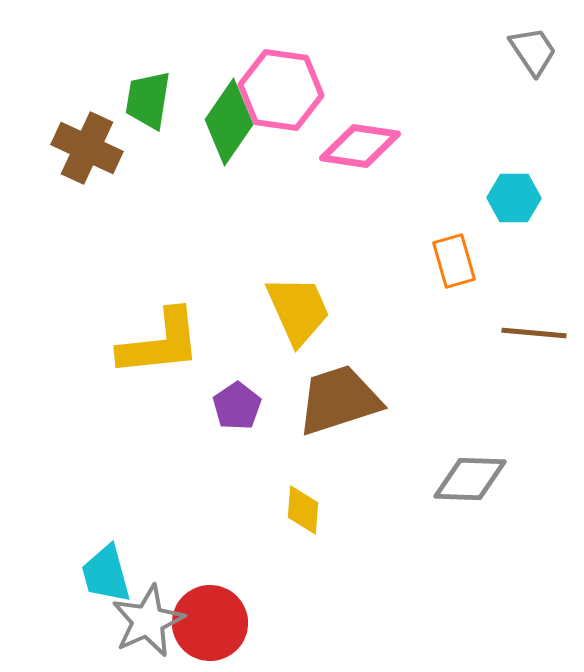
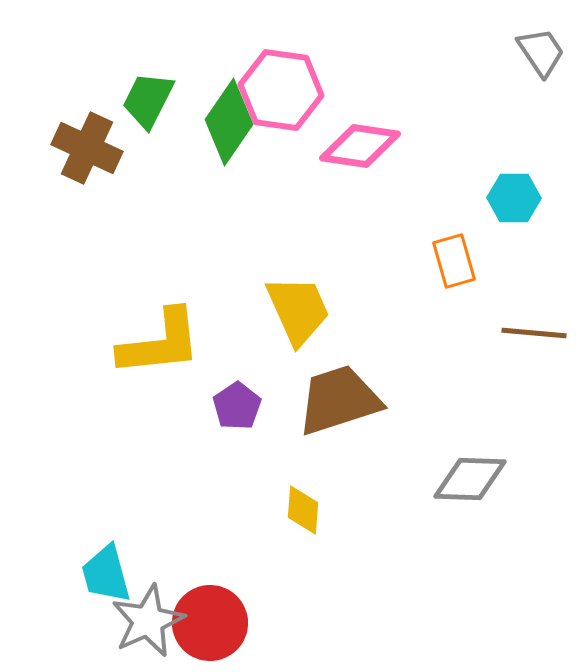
gray trapezoid: moved 8 px right, 1 px down
green trapezoid: rotated 18 degrees clockwise
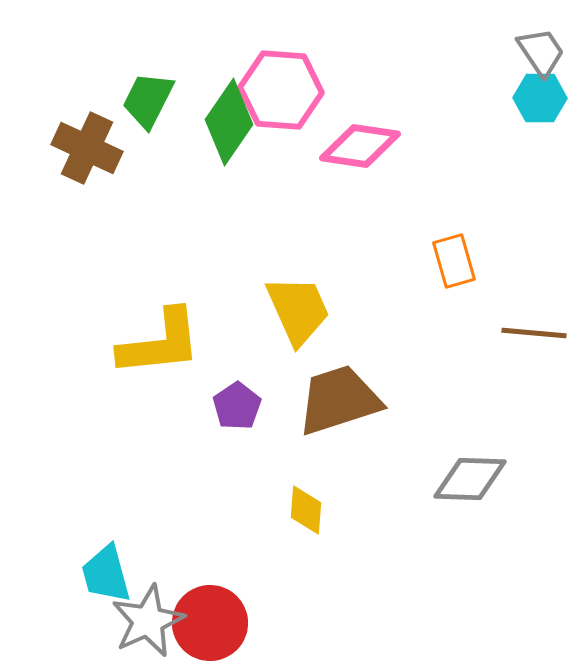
pink hexagon: rotated 4 degrees counterclockwise
cyan hexagon: moved 26 px right, 100 px up
yellow diamond: moved 3 px right
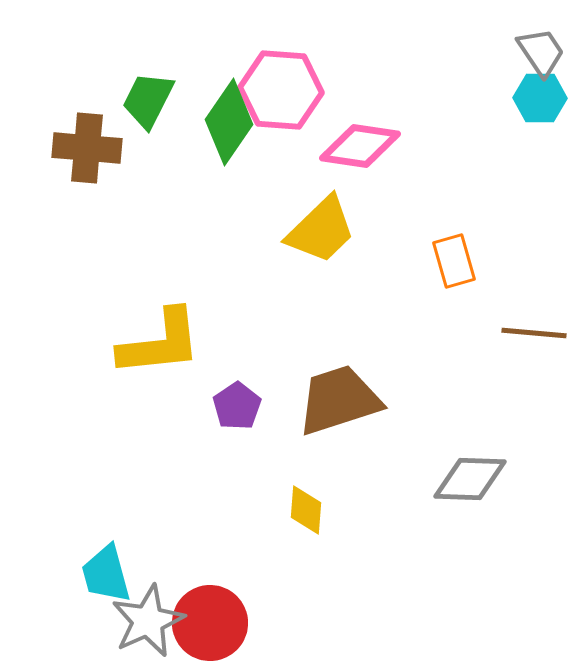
brown cross: rotated 20 degrees counterclockwise
yellow trapezoid: moved 23 px right, 80 px up; rotated 70 degrees clockwise
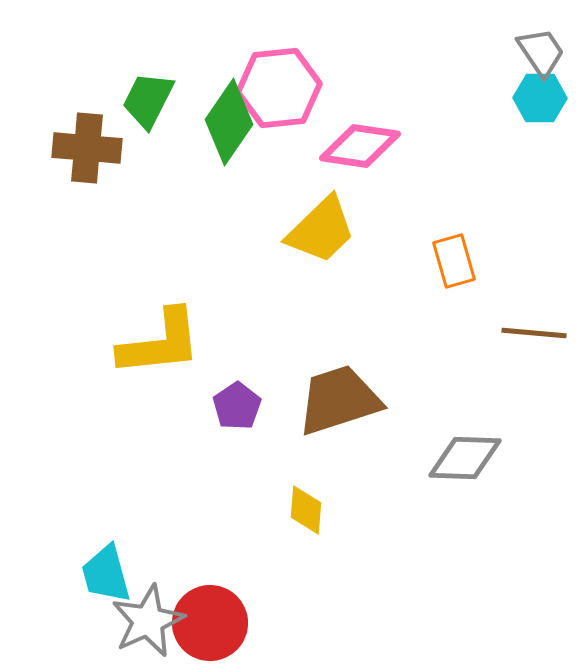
pink hexagon: moved 2 px left, 2 px up; rotated 10 degrees counterclockwise
gray diamond: moved 5 px left, 21 px up
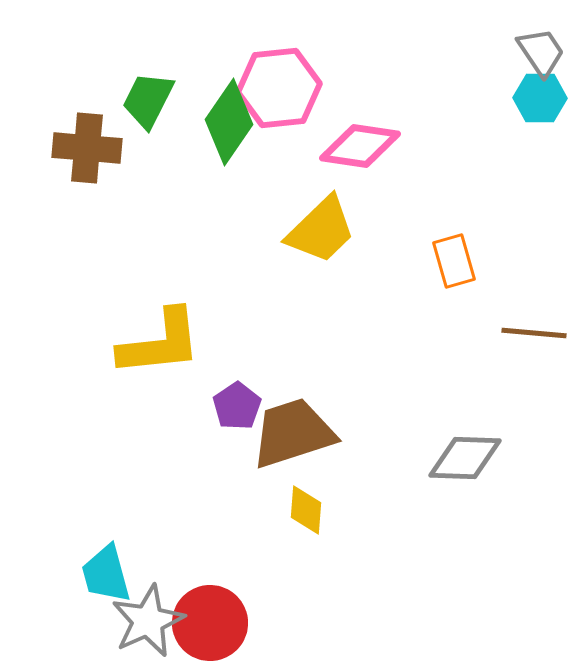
brown trapezoid: moved 46 px left, 33 px down
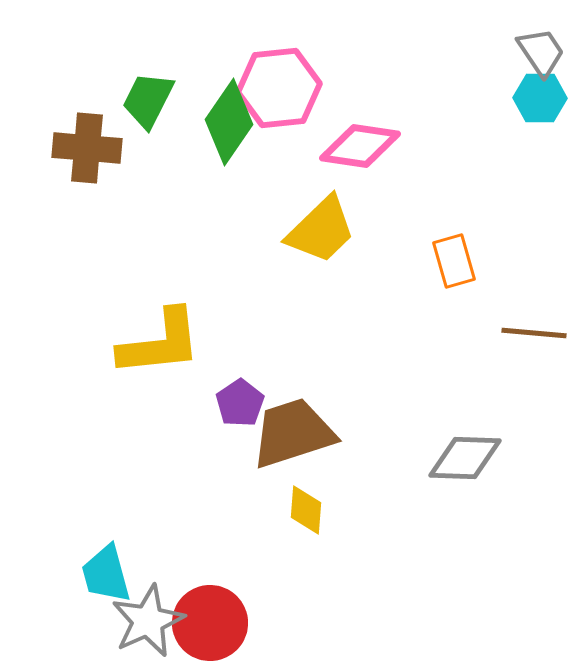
purple pentagon: moved 3 px right, 3 px up
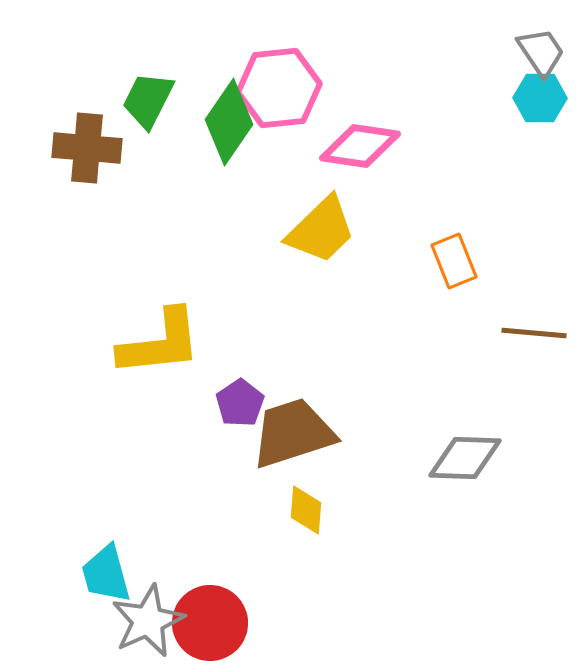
orange rectangle: rotated 6 degrees counterclockwise
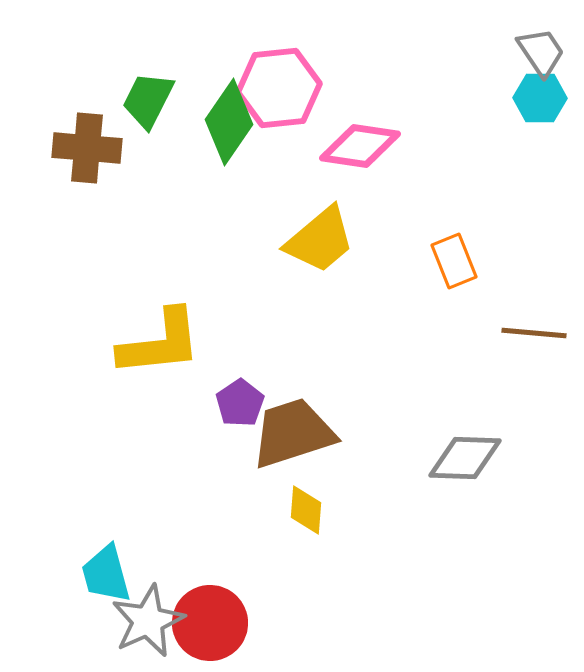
yellow trapezoid: moved 1 px left, 10 px down; rotated 4 degrees clockwise
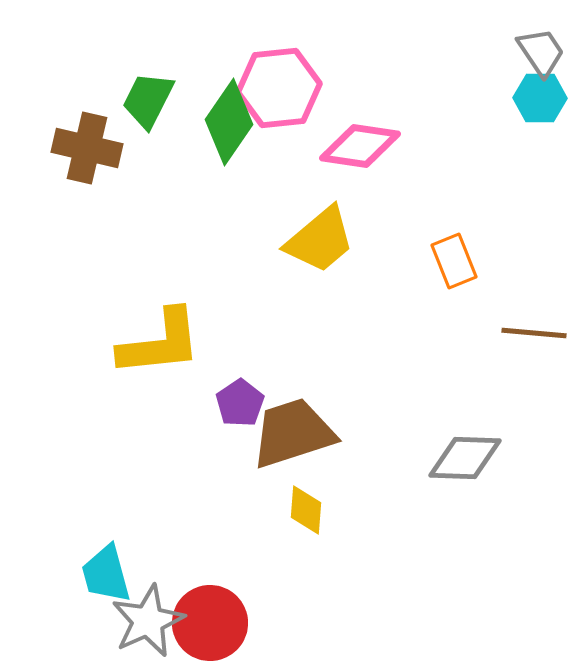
brown cross: rotated 8 degrees clockwise
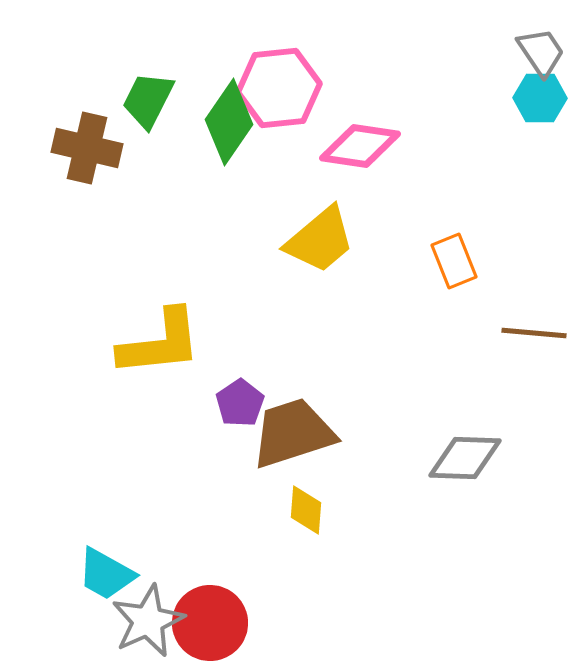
cyan trapezoid: rotated 46 degrees counterclockwise
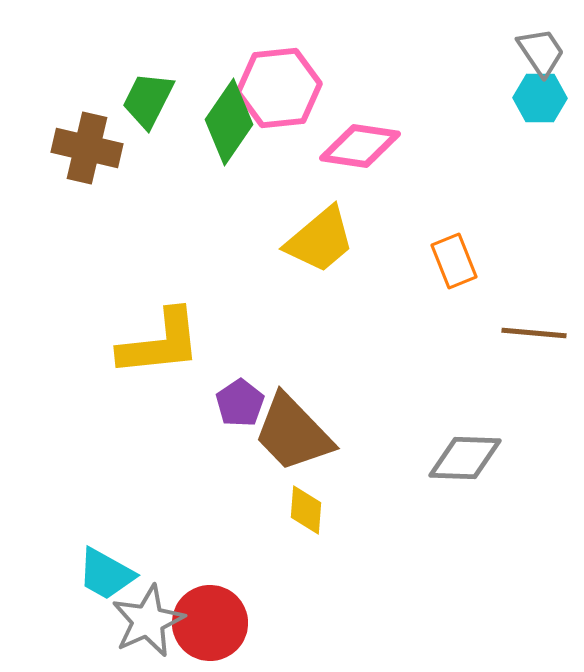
brown trapezoid: rotated 116 degrees counterclockwise
